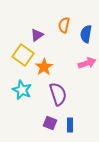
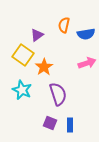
blue semicircle: rotated 108 degrees counterclockwise
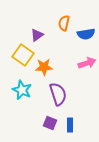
orange semicircle: moved 2 px up
orange star: rotated 30 degrees clockwise
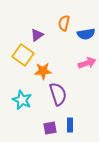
orange star: moved 1 px left, 4 px down
cyan star: moved 10 px down
purple square: moved 5 px down; rotated 32 degrees counterclockwise
